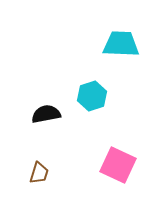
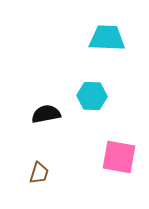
cyan trapezoid: moved 14 px left, 6 px up
cyan hexagon: rotated 20 degrees clockwise
pink square: moved 1 px right, 8 px up; rotated 15 degrees counterclockwise
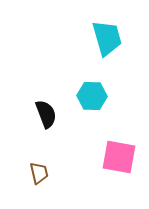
cyan trapezoid: rotated 72 degrees clockwise
black semicircle: rotated 80 degrees clockwise
brown trapezoid: rotated 30 degrees counterclockwise
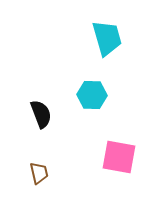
cyan hexagon: moved 1 px up
black semicircle: moved 5 px left
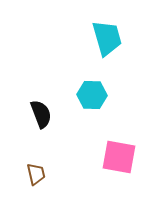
brown trapezoid: moved 3 px left, 1 px down
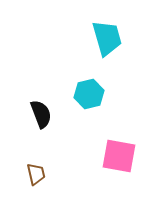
cyan hexagon: moved 3 px left, 1 px up; rotated 16 degrees counterclockwise
pink square: moved 1 px up
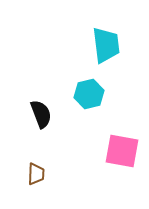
cyan trapezoid: moved 1 px left, 7 px down; rotated 9 degrees clockwise
pink square: moved 3 px right, 5 px up
brown trapezoid: rotated 15 degrees clockwise
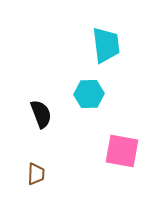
cyan hexagon: rotated 12 degrees clockwise
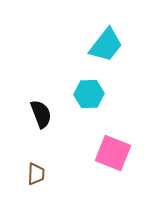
cyan trapezoid: rotated 45 degrees clockwise
pink square: moved 9 px left, 2 px down; rotated 12 degrees clockwise
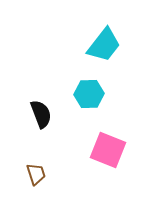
cyan trapezoid: moved 2 px left
pink square: moved 5 px left, 3 px up
brown trapezoid: rotated 20 degrees counterclockwise
